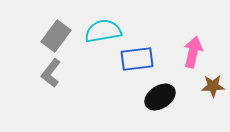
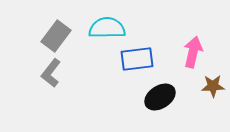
cyan semicircle: moved 4 px right, 3 px up; rotated 9 degrees clockwise
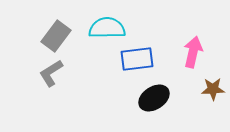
gray L-shape: rotated 20 degrees clockwise
brown star: moved 3 px down
black ellipse: moved 6 px left, 1 px down
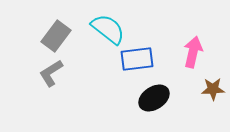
cyan semicircle: moved 1 px right, 1 px down; rotated 39 degrees clockwise
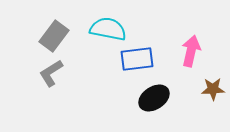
cyan semicircle: rotated 27 degrees counterclockwise
gray rectangle: moved 2 px left
pink arrow: moved 2 px left, 1 px up
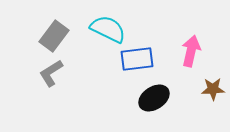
cyan semicircle: rotated 15 degrees clockwise
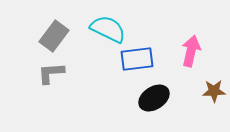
gray L-shape: rotated 28 degrees clockwise
brown star: moved 1 px right, 2 px down
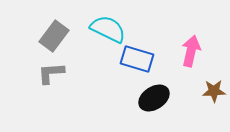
blue rectangle: rotated 24 degrees clockwise
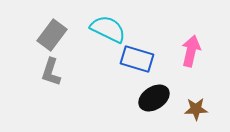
gray rectangle: moved 2 px left, 1 px up
gray L-shape: moved 1 px up; rotated 68 degrees counterclockwise
brown star: moved 18 px left, 18 px down
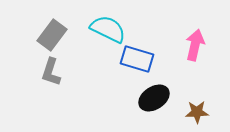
pink arrow: moved 4 px right, 6 px up
brown star: moved 1 px right, 3 px down
